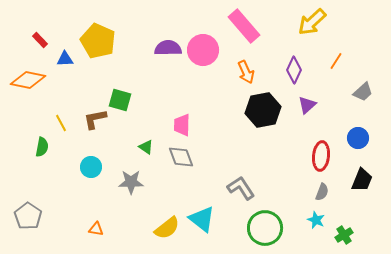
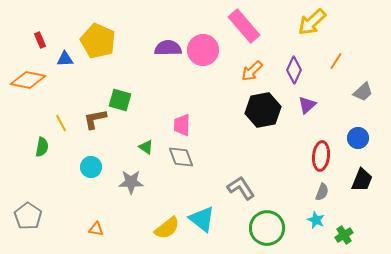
red rectangle: rotated 21 degrees clockwise
orange arrow: moved 6 px right, 1 px up; rotated 70 degrees clockwise
green circle: moved 2 px right
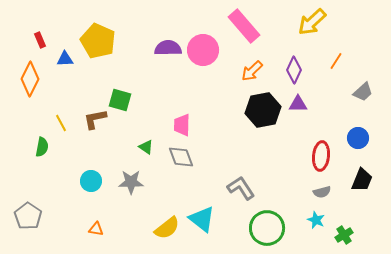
orange diamond: moved 2 px right, 1 px up; rotated 76 degrees counterclockwise
purple triangle: moved 9 px left, 1 px up; rotated 42 degrees clockwise
cyan circle: moved 14 px down
gray semicircle: rotated 54 degrees clockwise
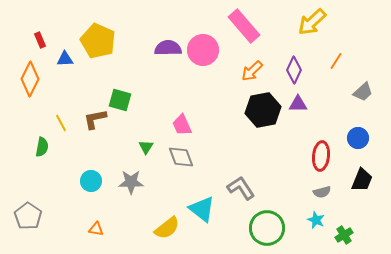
pink trapezoid: rotated 25 degrees counterclockwise
green triangle: rotated 28 degrees clockwise
cyan triangle: moved 10 px up
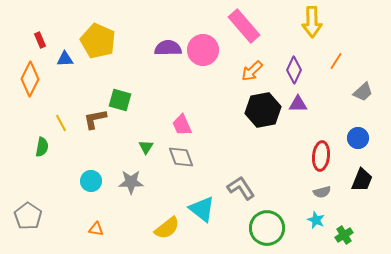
yellow arrow: rotated 48 degrees counterclockwise
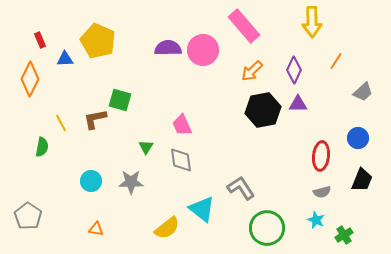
gray diamond: moved 3 px down; rotated 12 degrees clockwise
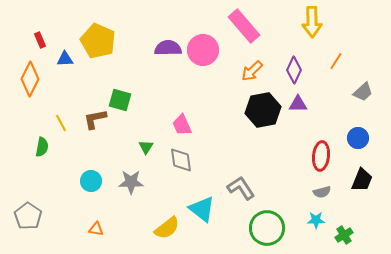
cyan star: rotated 24 degrees counterclockwise
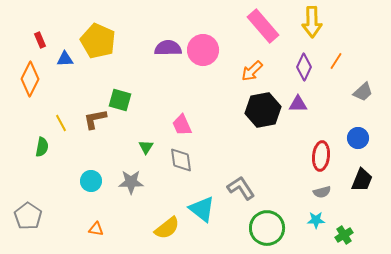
pink rectangle: moved 19 px right
purple diamond: moved 10 px right, 3 px up
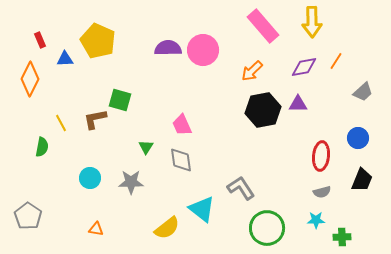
purple diamond: rotated 56 degrees clockwise
cyan circle: moved 1 px left, 3 px up
green cross: moved 2 px left, 2 px down; rotated 30 degrees clockwise
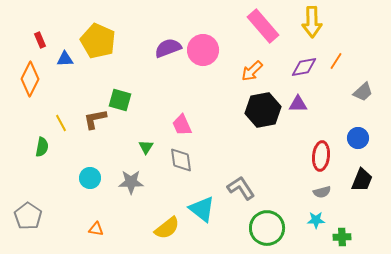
purple semicircle: rotated 20 degrees counterclockwise
